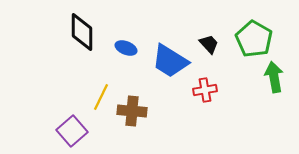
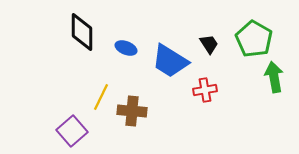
black trapezoid: rotated 10 degrees clockwise
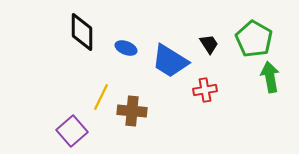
green arrow: moved 4 px left
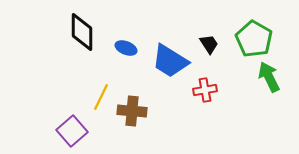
green arrow: moved 1 px left; rotated 16 degrees counterclockwise
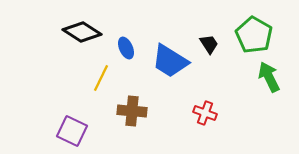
black diamond: rotated 57 degrees counterclockwise
green pentagon: moved 4 px up
blue ellipse: rotated 45 degrees clockwise
red cross: moved 23 px down; rotated 30 degrees clockwise
yellow line: moved 19 px up
purple square: rotated 24 degrees counterclockwise
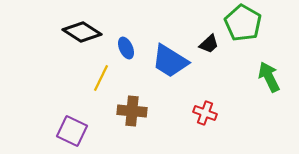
green pentagon: moved 11 px left, 12 px up
black trapezoid: rotated 80 degrees clockwise
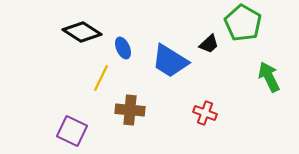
blue ellipse: moved 3 px left
brown cross: moved 2 px left, 1 px up
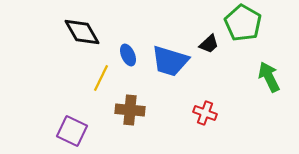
black diamond: rotated 27 degrees clockwise
blue ellipse: moved 5 px right, 7 px down
blue trapezoid: rotated 15 degrees counterclockwise
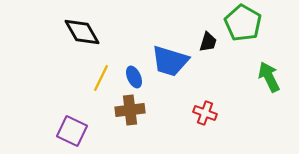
black trapezoid: moved 1 px left, 2 px up; rotated 30 degrees counterclockwise
blue ellipse: moved 6 px right, 22 px down
brown cross: rotated 12 degrees counterclockwise
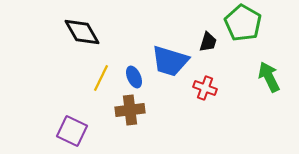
red cross: moved 25 px up
